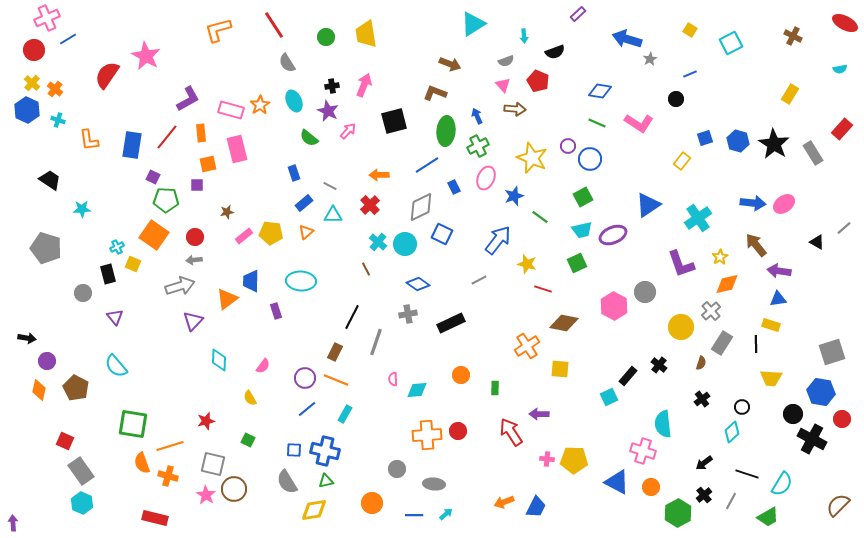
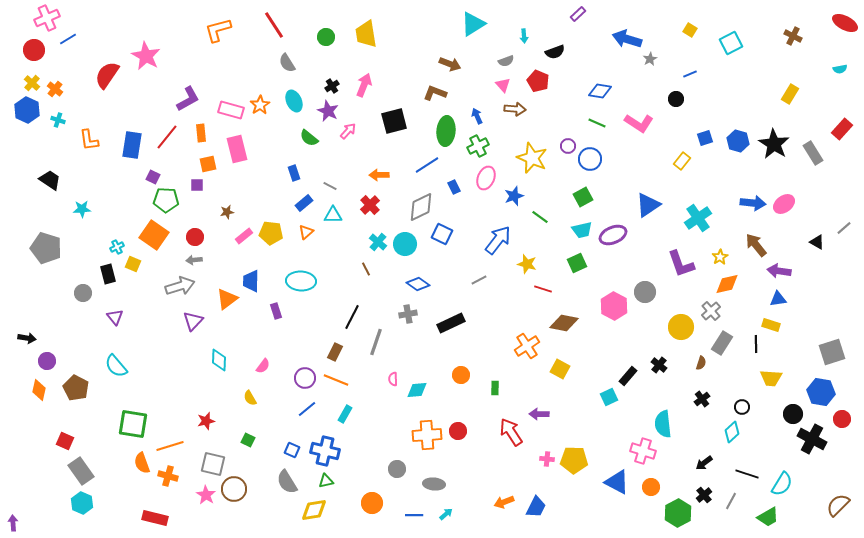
black cross at (332, 86): rotated 24 degrees counterclockwise
yellow square at (560, 369): rotated 24 degrees clockwise
blue square at (294, 450): moved 2 px left; rotated 21 degrees clockwise
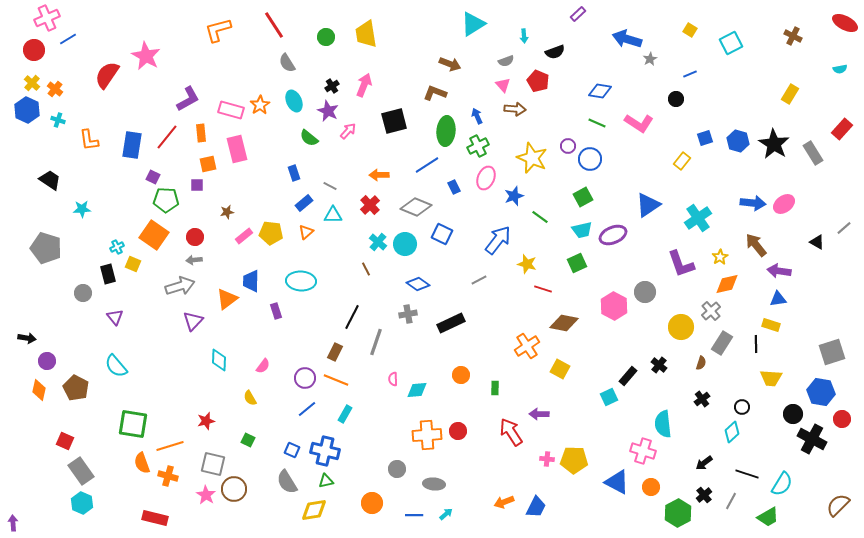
gray diamond at (421, 207): moved 5 px left; rotated 48 degrees clockwise
